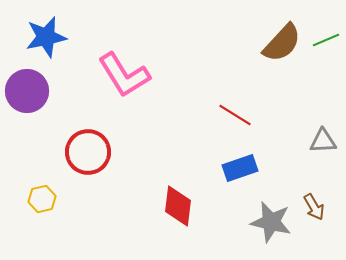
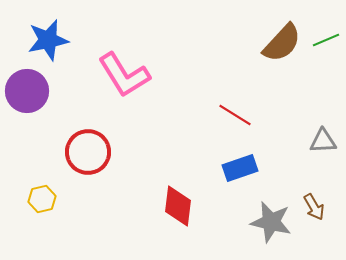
blue star: moved 2 px right, 3 px down
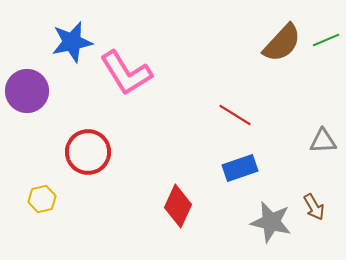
blue star: moved 24 px right, 2 px down
pink L-shape: moved 2 px right, 2 px up
red diamond: rotated 18 degrees clockwise
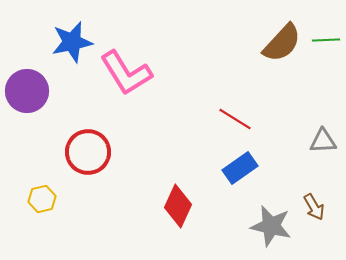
green line: rotated 20 degrees clockwise
red line: moved 4 px down
blue rectangle: rotated 16 degrees counterclockwise
gray star: moved 4 px down
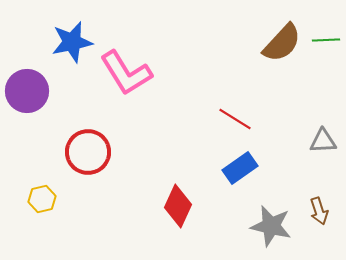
brown arrow: moved 5 px right, 4 px down; rotated 12 degrees clockwise
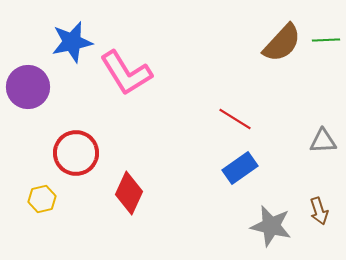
purple circle: moved 1 px right, 4 px up
red circle: moved 12 px left, 1 px down
red diamond: moved 49 px left, 13 px up
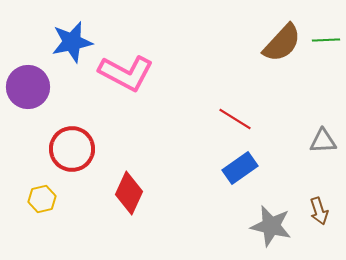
pink L-shape: rotated 30 degrees counterclockwise
red circle: moved 4 px left, 4 px up
